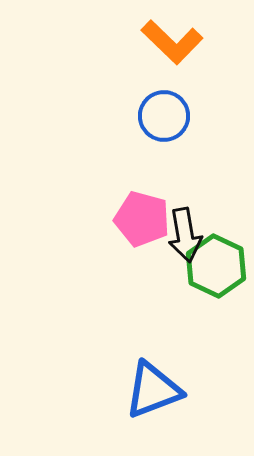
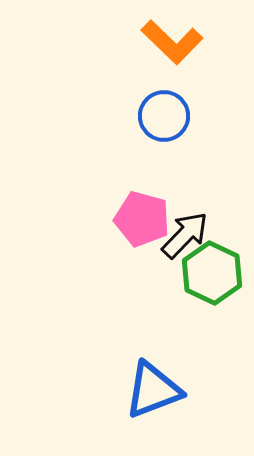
black arrow: rotated 126 degrees counterclockwise
green hexagon: moved 4 px left, 7 px down
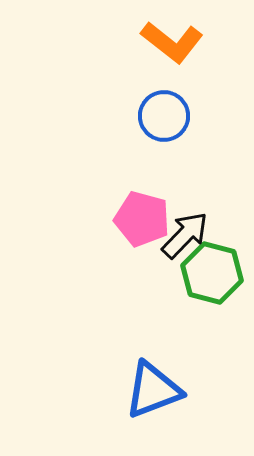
orange L-shape: rotated 6 degrees counterclockwise
green hexagon: rotated 10 degrees counterclockwise
